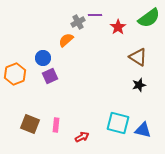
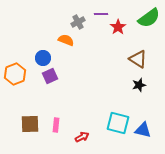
purple line: moved 6 px right, 1 px up
orange semicircle: rotated 63 degrees clockwise
brown triangle: moved 2 px down
brown square: rotated 24 degrees counterclockwise
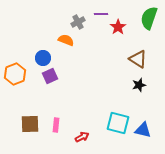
green semicircle: rotated 145 degrees clockwise
